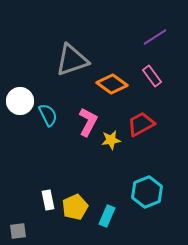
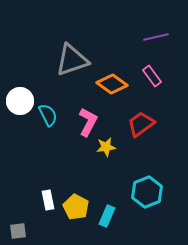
purple line: moved 1 px right; rotated 20 degrees clockwise
red trapezoid: rotated 8 degrees counterclockwise
yellow star: moved 5 px left, 7 px down
yellow pentagon: moved 1 px right; rotated 20 degrees counterclockwise
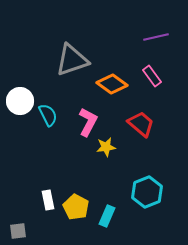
red trapezoid: rotated 76 degrees clockwise
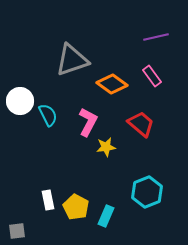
cyan rectangle: moved 1 px left
gray square: moved 1 px left
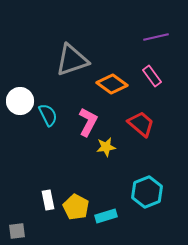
cyan rectangle: rotated 50 degrees clockwise
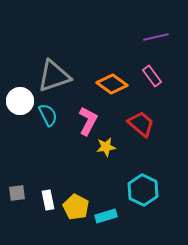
gray triangle: moved 18 px left, 16 px down
pink L-shape: moved 1 px up
cyan hexagon: moved 4 px left, 2 px up; rotated 12 degrees counterclockwise
gray square: moved 38 px up
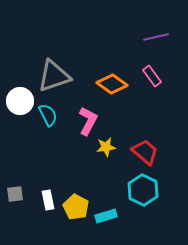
red trapezoid: moved 4 px right, 28 px down
gray square: moved 2 px left, 1 px down
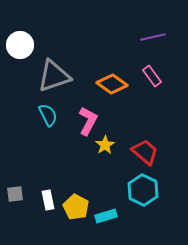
purple line: moved 3 px left
white circle: moved 56 px up
yellow star: moved 1 px left, 2 px up; rotated 24 degrees counterclockwise
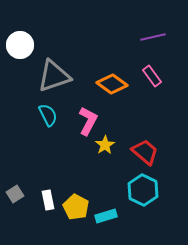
gray square: rotated 24 degrees counterclockwise
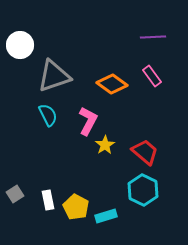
purple line: rotated 10 degrees clockwise
